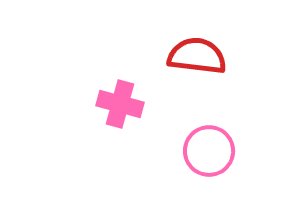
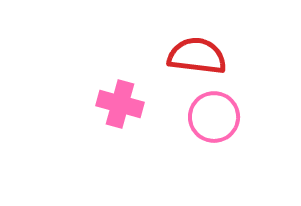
pink circle: moved 5 px right, 34 px up
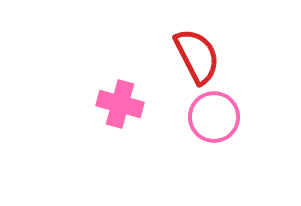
red semicircle: rotated 56 degrees clockwise
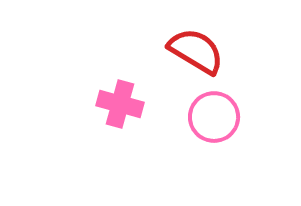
red semicircle: moved 1 px left, 5 px up; rotated 32 degrees counterclockwise
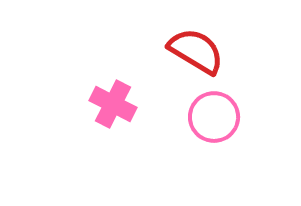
pink cross: moved 7 px left; rotated 12 degrees clockwise
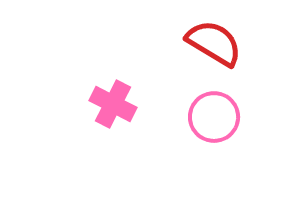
red semicircle: moved 18 px right, 8 px up
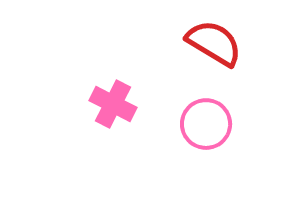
pink circle: moved 8 px left, 7 px down
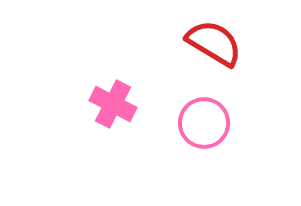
pink circle: moved 2 px left, 1 px up
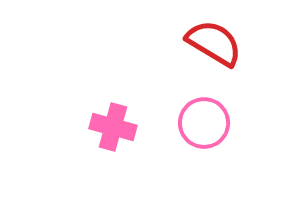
pink cross: moved 23 px down; rotated 12 degrees counterclockwise
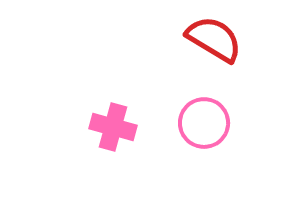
red semicircle: moved 4 px up
